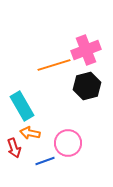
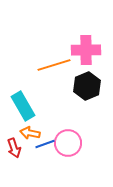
pink cross: rotated 20 degrees clockwise
black hexagon: rotated 8 degrees counterclockwise
cyan rectangle: moved 1 px right
blue line: moved 17 px up
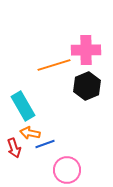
pink circle: moved 1 px left, 27 px down
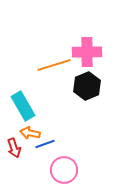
pink cross: moved 1 px right, 2 px down
pink circle: moved 3 px left
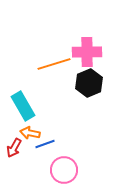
orange line: moved 1 px up
black hexagon: moved 2 px right, 3 px up
red arrow: rotated 48 degrees clockwise
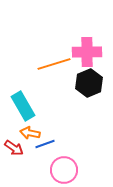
red arrow: rotated 84 degrees counterclockwise
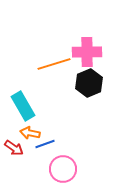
pink circle: moved 1 px left, 1 px up
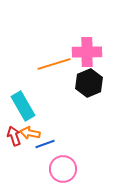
red arrow: moved 12 px up; rotated 144 degrees counterclockwise
